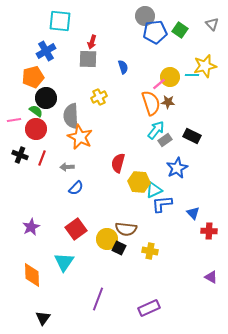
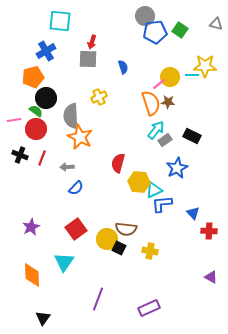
gray triangle at (212, 24): moved 4 px right; rotated 32 degrees counterclockwise
yellow star at (205, 66): rotated 15 degrees clockwise
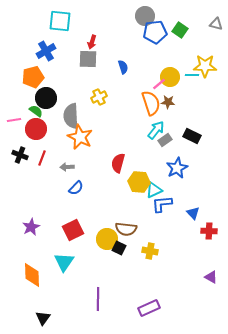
red square at (76, 229): moved 3 px left, 1 px down; rotated 10 degrees clockwise
purple line at (98, 299): rotated 20 degrees counterclockwise
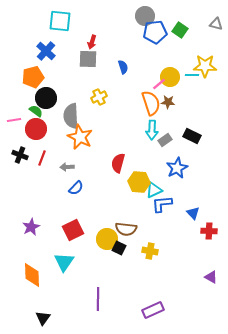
blue cross at (46, 51): rotated 18 degrees counterclockwise
cyan arrow at (156, 130): moved 4 px left; rotated 144 degrees clockwise
purple rectangle at (149, 308): moved 4 px right, 2 px down
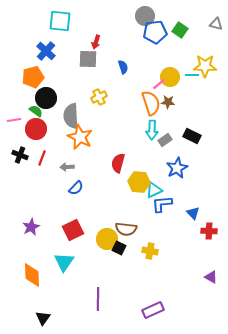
red arrow at (92, 42): moved 4 px right
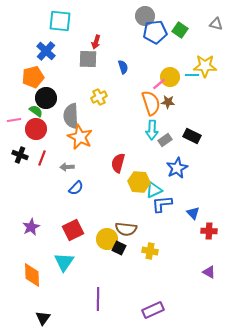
purple triangle at (211, 277): moved 2 px left, 5 px up
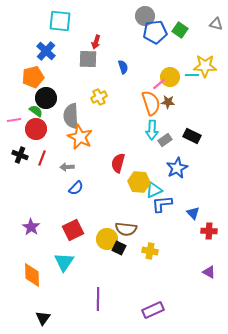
purple star at (31, 227): rotated 12 degrees counterclockwise
